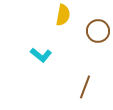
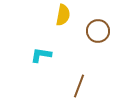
cyan L-shape: rotated 150 degrees clockwise
brown line: moved 6 px left, 1 px up
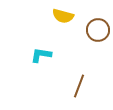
yellow semicircle: moved 1 px down; rotated 95 degrees clockwise
brown circle: moved 1 px up
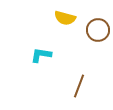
yellow semicircle: moved 2 px right, 2 px down
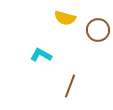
cyan L-shape: rotated 20 degrees clockwise
brown line: moved 9 px left
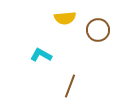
yellow semicircle: rotated 20 degrees counterclockwise
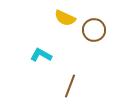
yellow semicircle: rotated 30 degrees clockwise
brown circle: moved 4 px left
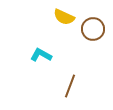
yellow semicircle: moved 1 px left, 1 px up
brown circle: moved 1 px left, 1 px up
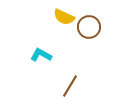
brown circle: moved 4 px left, 2 px up
brown line: rotated 10 degrees clockwise
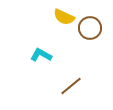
brown circle: moved 1 px right, 1 px down
brown line: moved 1 px right; rotated 20 degrees clockwise
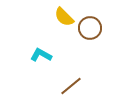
yellow semicircle: rotated 20 degrees clockwise
